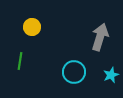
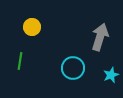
cyan circle: moved 1 px left, 4 px up
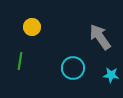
gray arrow: rotated 52 degrees counterclockwise
cyan star: rotated 28 degrees clockwise
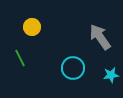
green line: moved 3 px up; rotated 36 degrees counterclockwise
cyan star: rotated 14 degrees counterclockwise
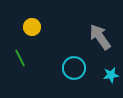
cyan circle: moved 1 px right
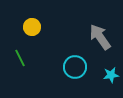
cyan circle: moved 1 px right, 1 px up
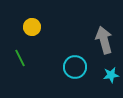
gray arrow: moved 4 px right, 3 px down; rotated 20 degrees clockwise
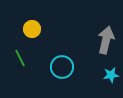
yellow circle: moved 2 px down
gray arrow: moved 2 px right; rotated 28 degrees clockwise
cyan circle: moved 13 px left
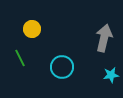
gray arrow: moved 2 px left, 2 px up
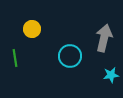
green line: moved 5 px left; rotated 18 degrees clockwise
cyan circle: moved 8 px right, 11 px up
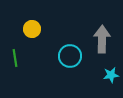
gray arrow: moved 2 px left, 1 px down; rotated 12 degrees counterclockwise
